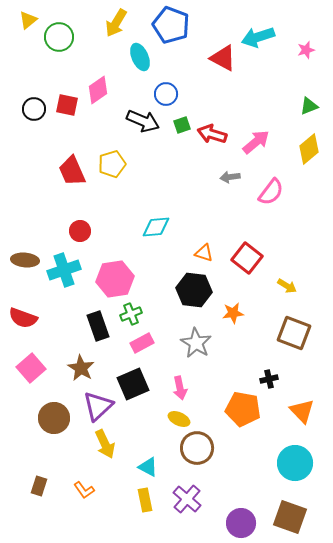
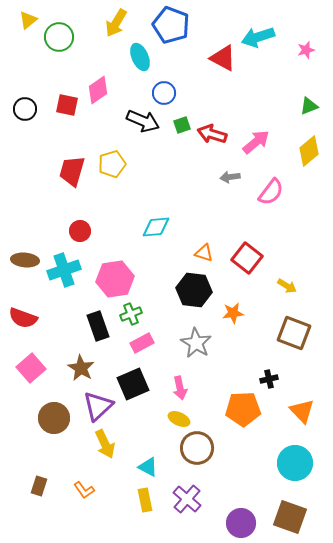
blue circle at (166, 94): moved 2 px left, 1 px up
black circle at (34, 109): moved 9 px left
yellow diamond at (309, 149): moved 2 px down
red trapezoid at (72, 171): rotated 40 degrees clockwise
orange pentagon at (243, 409): rotated 12 degrees counterclockwise
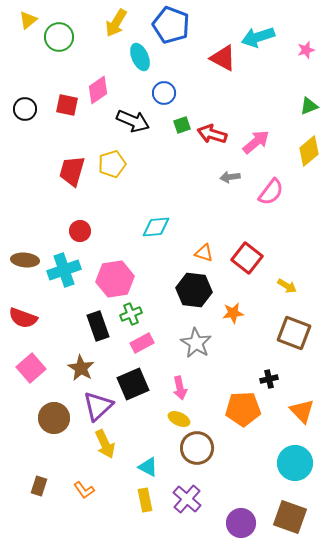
black arrow at (143, 121): moved 10 px left
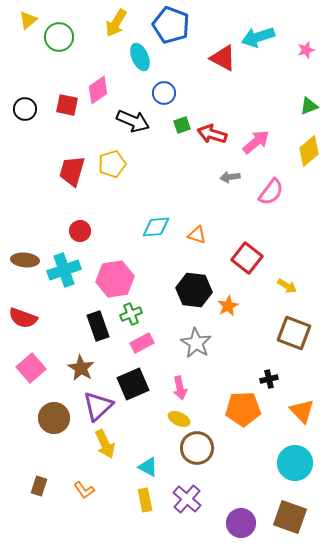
orange triangle at (204, 253): moved 7 px left, 18 px up
orange star at (233, 313): moved 5 px left, 7 px up; rotated 20 degrees counterclockwise
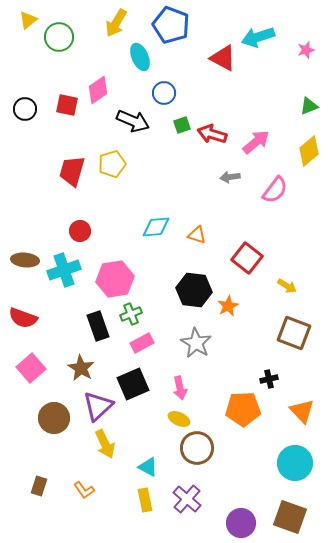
pink semicircle at (271, 192): moved 4 px right, 2 px up
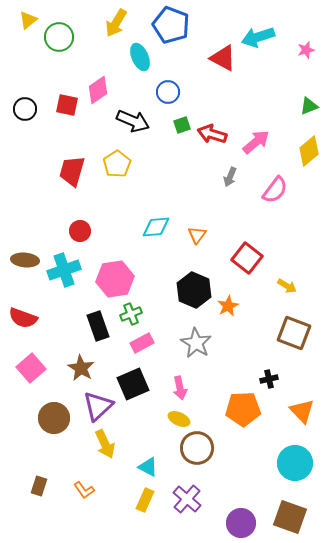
blue circle at (164, 93): moved 4 px right, 1 px up
yellow pentagon at (112, 164): moved 5 px right; rotated 16 degrees counterclockwise
gray arrow at (230, 177): rotated 60 degrees counterclockwise
orange triangle at (197, 235): rotated 48 degrees clockwise
black hexagon at (194, 290): rotated 16 degrees clockwise
yellow rectangle at (145, 500): rotated 35 degrees clockwise
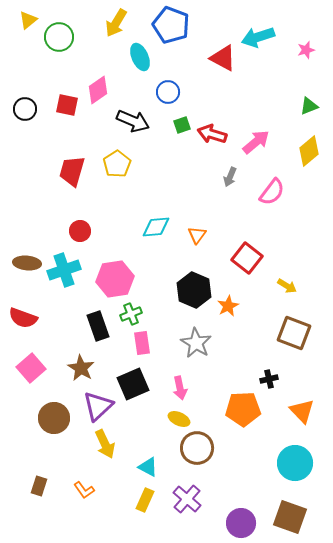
pink semicircle at (275, 190): moved 3 px left, 2 px down
brown ellipse at (25, 260): moved 2 px right, 3 px down
pink rectangle at (142, 343): rotated 70 degrees counterclockwise
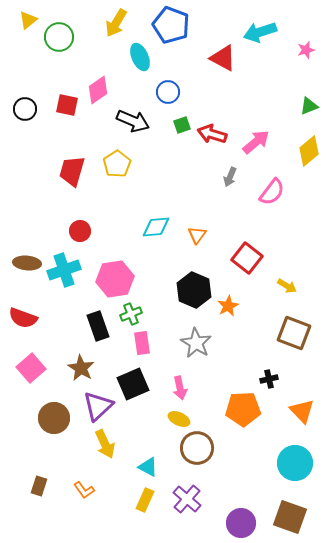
cyan arrow at (258, 37): moved 2 px right, 5 px up
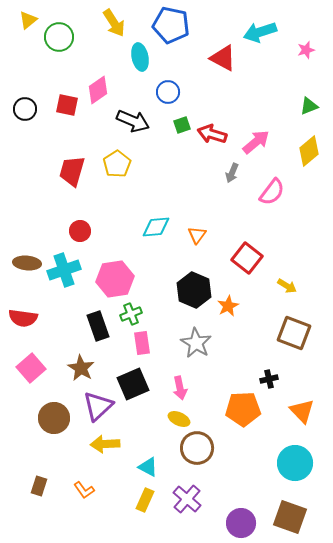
yellow arrow at (116, 23): moved 2 px left; rotated 64 degrees counterclockwise
blue pentagon at (171, 25): rotated 9 degrees counterclockwise
cyan ellipse at (140, 57): rotated 12 degrees clockwise
gray arrow at (230, 177): moved 2 px right, 4 px up
red semicircle at (23, 318): rotated 12 degrees counterclockwise
yellow arrow at (105, 444): rotated 112 degrees clockwise
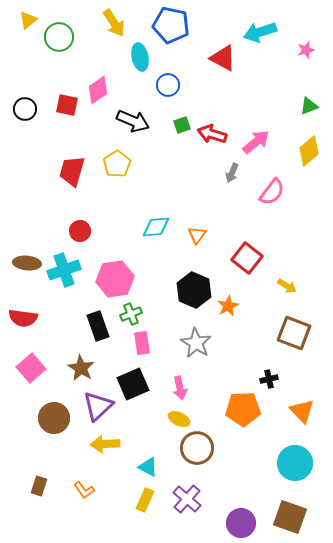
blue circle at (168, 92): moved 7 px up
